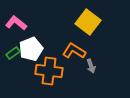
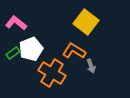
yellow square: moved 2 px left
orange cross: moved 3 px right, 2 px down; rotated 24 degrees clockwise
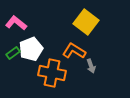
orange cross: rotated 20 degrees counterclockwise
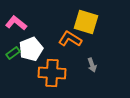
yellow square: rotated 20 degrees counterclockwise
orange L-shape: moved 4 px left, 12 px up
gray arrow: moved 1 px right, 1 px up
orange cross: rotated 8 degrees counterclockwise
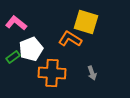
green rectangle: moved 4 px down
gray arrow: moved 8 px down
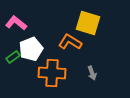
yellow square: moved 2 px right, 1 px down
orange L-shape: moved 3 px down
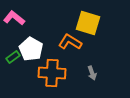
pink L-shape: moved 2 px left, 5 px up
white pentagon: rotated 20 degrees counterclockwise
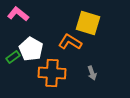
pink L-shape: moved 4 px right, 4 px up
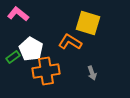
orange cross: moved 6 px left, 2 px up; rotated 12 degrees counterclockwise
